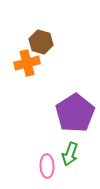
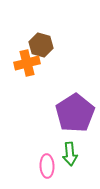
brown hexagon: moved 3 px down
green arrow: rotated 25 degrees counterclockwise
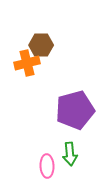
brown hexagon: rotated 15 degrees counterclockwise
purple pentagon: moved 3 px up; rotated 18 degrees clockwise
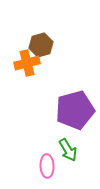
brown hexagon: rotated 15 degrees counterclockwise
green arrow: moved 2 px left, 4 px up; rotated 25 degrees counterclockwise
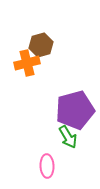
green arrow: moved 13 px up
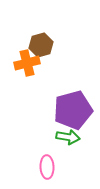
purple pentagon: moved 2 px left
green arrow: rotated 50 degrees counterclockwise
pink ellipse: moved 1 px down
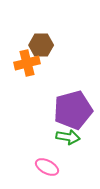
brown hexagon: rotated 15 degrees clockwise
pink ellipse: rotated 60 degrees counterclockwise
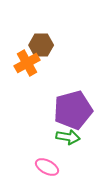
orange cross: rotated 15 degrees counterclockwise
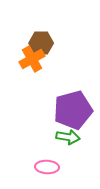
brown hexagon: moved 2 px up
orange cross: moved 5 px right, 4 px up
pink ellipse: rotated 25 degrees counterclockwise
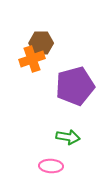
orange cross: rotated 10 degrees clockwise
purple pentagon: moved 2 px right, 24 px up
pink ellipse: moved 4 px right, 1 px up
